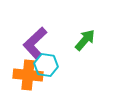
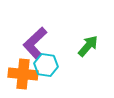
green arrow: moved 3 px right, 6 px down
orange cross: moved 5 px left, 1 px up
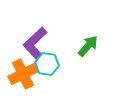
cyan hexagon: moved 1 px right, 1 px up
orange cross: rotated 32 degrees counterclockwise
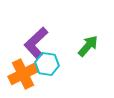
purple L-shape: moved 1 px right
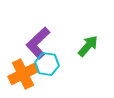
purple L-shape: moved 2 px right
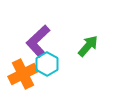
purple L-shape: moved 2 px up
cyan hexagon: rotated 20 degrees clockwise
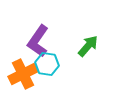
purple L-shape: rotated 12 degrees counterclockwise
cyan hexagon: rotated 20 degrees counterclockwise
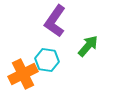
purple L-shape: moved 17 px right, 20 px up
cyan hexagon: moved 4 px up
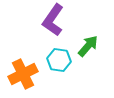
purple L-shape: moved 2 px left, 1 px up
cyan hexagon: moved 12 px right
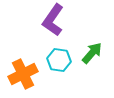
green arrow: moved 4 px right, 7 px down
